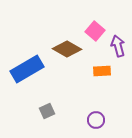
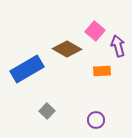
gray square: rotated 21 degrees counterclockwise
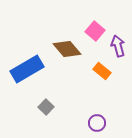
brown diamond: rotated 20 degrees clockwise
orange rectangle: rotated 42 degrees clockwise
gray square: moved 1 px left, 4 px up
purple circle: moved 1 px right, 3 px down
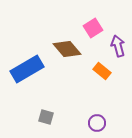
pink square: moved 2 px left, 3 px up; rotated 18 degrees clockwise
gray square: moved 10 px down; rotated 28 degrees counterclockwise
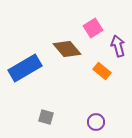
blue rectangle: moved 2 px left, 1 px up
purple circle: moved 1 px left, 1 px up
